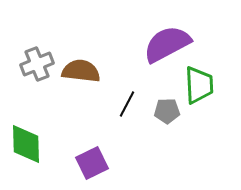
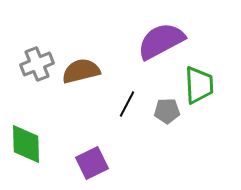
purple semicircle: moved 6 px left, 3 px up
brown semicircle: rotated 21 degrees counterclockwise
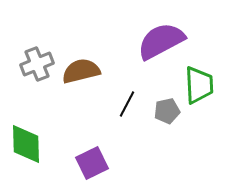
gray pentagon: rotated 10 degrees counterclockwise
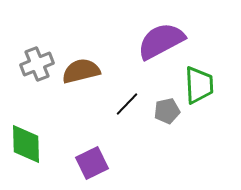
black line: rotated 16 degrees clockwise
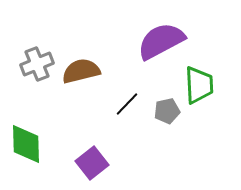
purple square: rotated 12 degrees counterclockwise
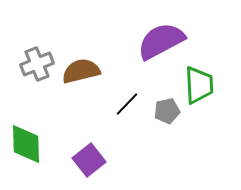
purple square: moved 3 px left, 3 px up
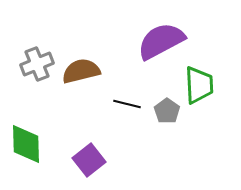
black line: rotated 60 degrees clockwise
gray pentagon: rotated 25 degrees counterclockwise
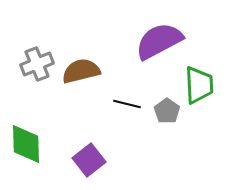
purple semicircle: moved 2 px left
